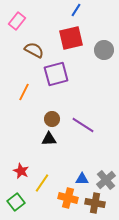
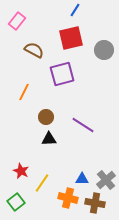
blue line: moved 1 px left
purple square: moved 6 px right
brown circle: moved 6 px left, 2 px up
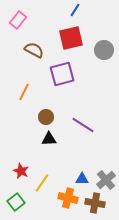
pink rectangle: moved 1 px right, 1 px up
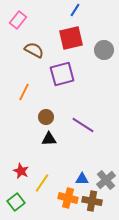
brown cross: moved 3 px left, 2 px up
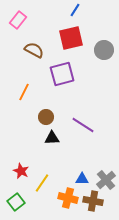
black triangle: moved 3 px right, 1 px up
brown cross: moved 1 px right
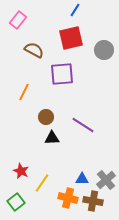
purple square: rotated 10 degrees clockwise
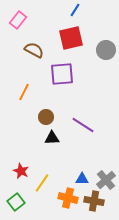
gray circle: moved 2 px right
brown cross: moved 1 px right
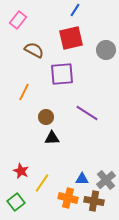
purple line: moved 4 px right, 12 px up
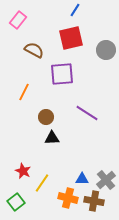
red star: moved 2 px right
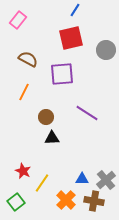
brown semicircle: moved 6 px left, 9 px down
orange cross: moved 2 px left, 2 px down; rotated 30 degrees clockwise
